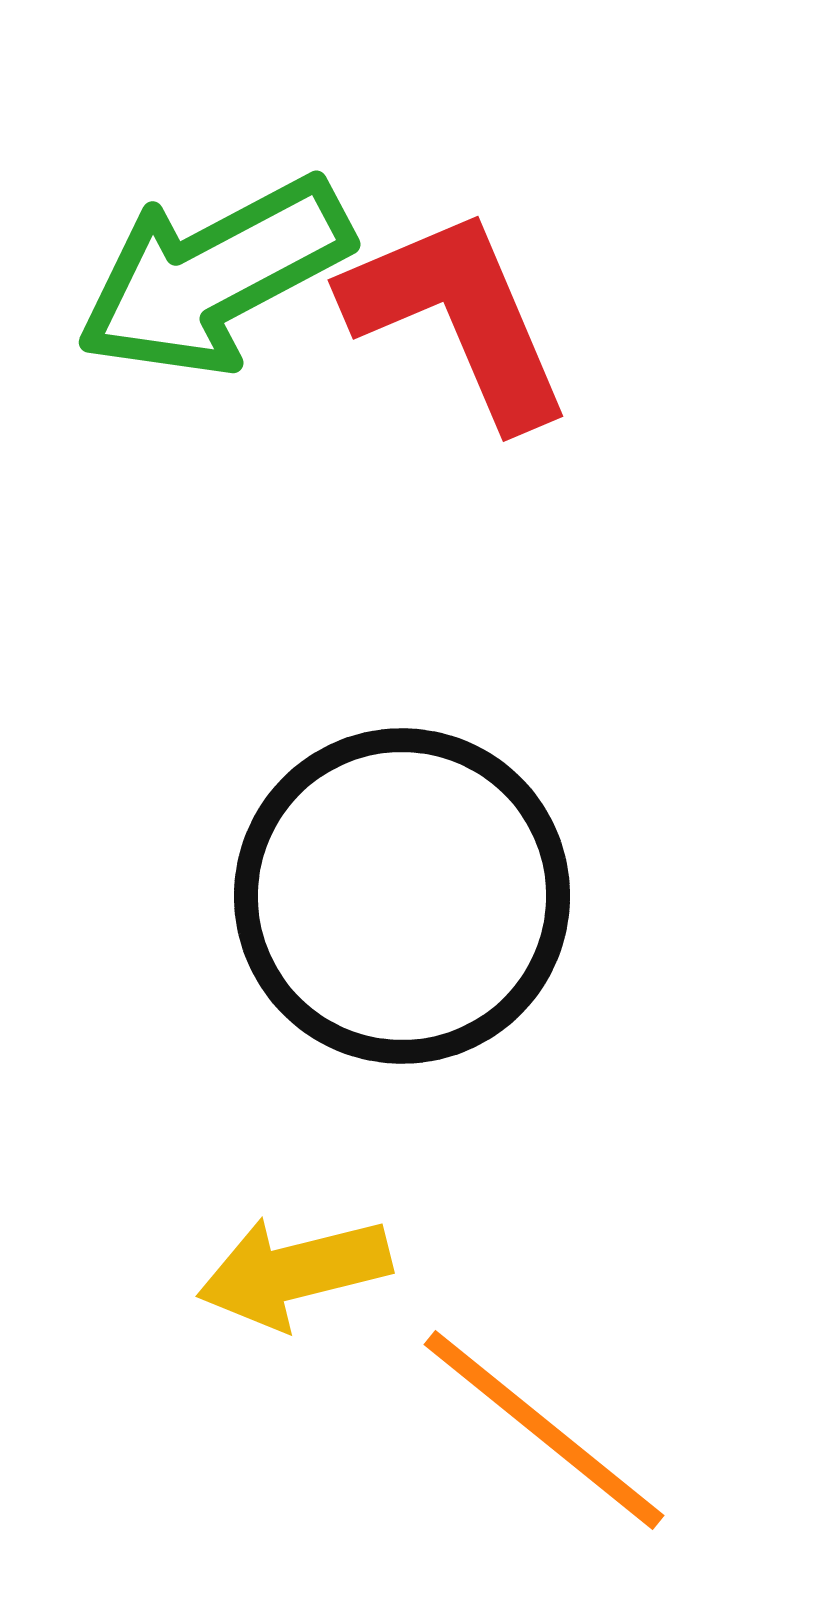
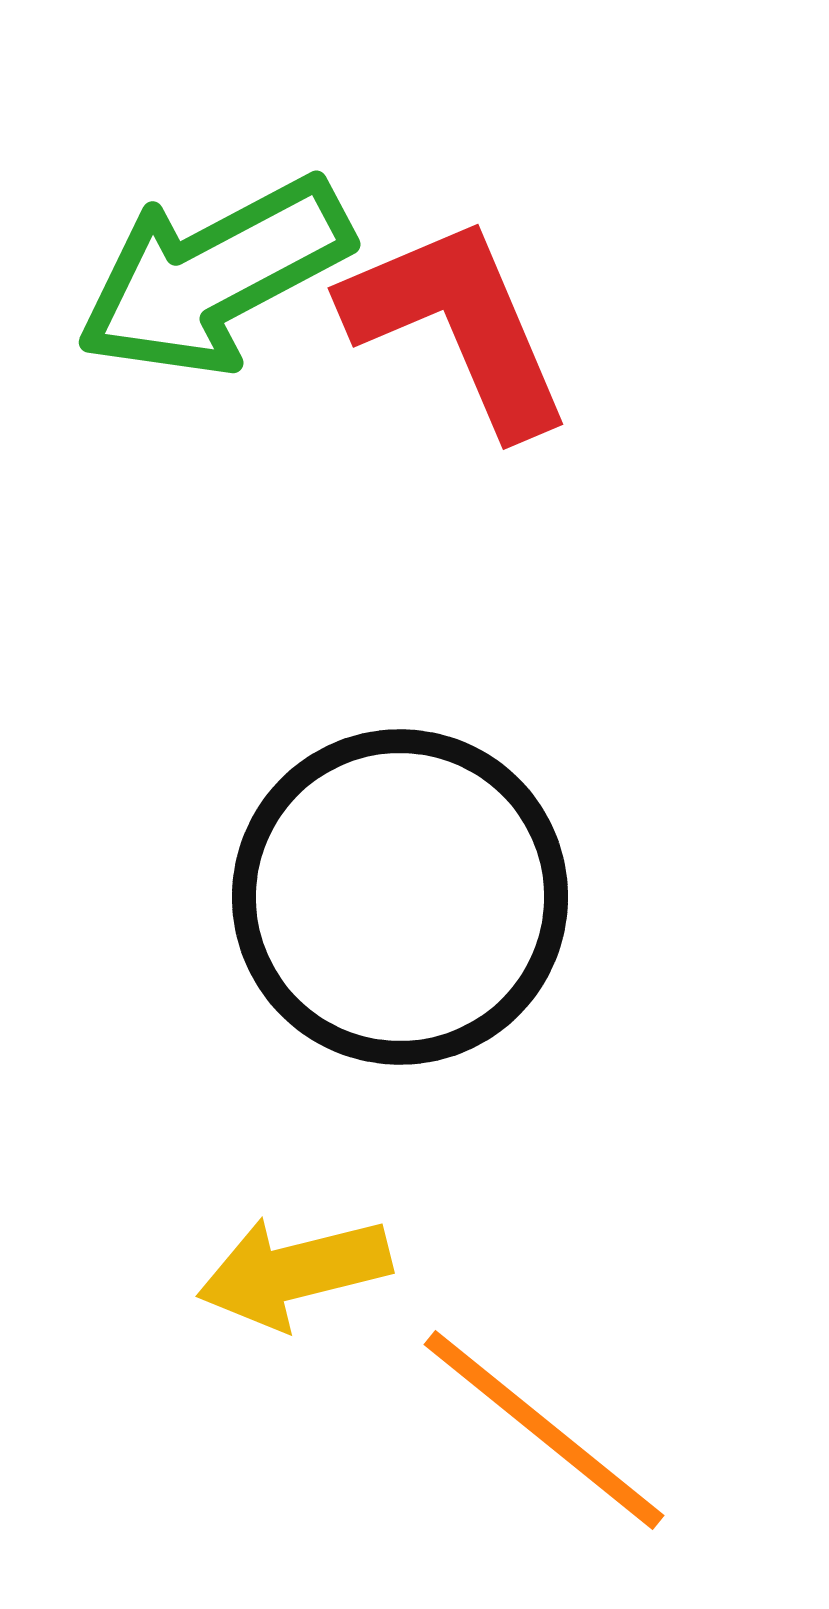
red L-shape: moved 8 px down
black circle: moved 2 px left, 1 px down
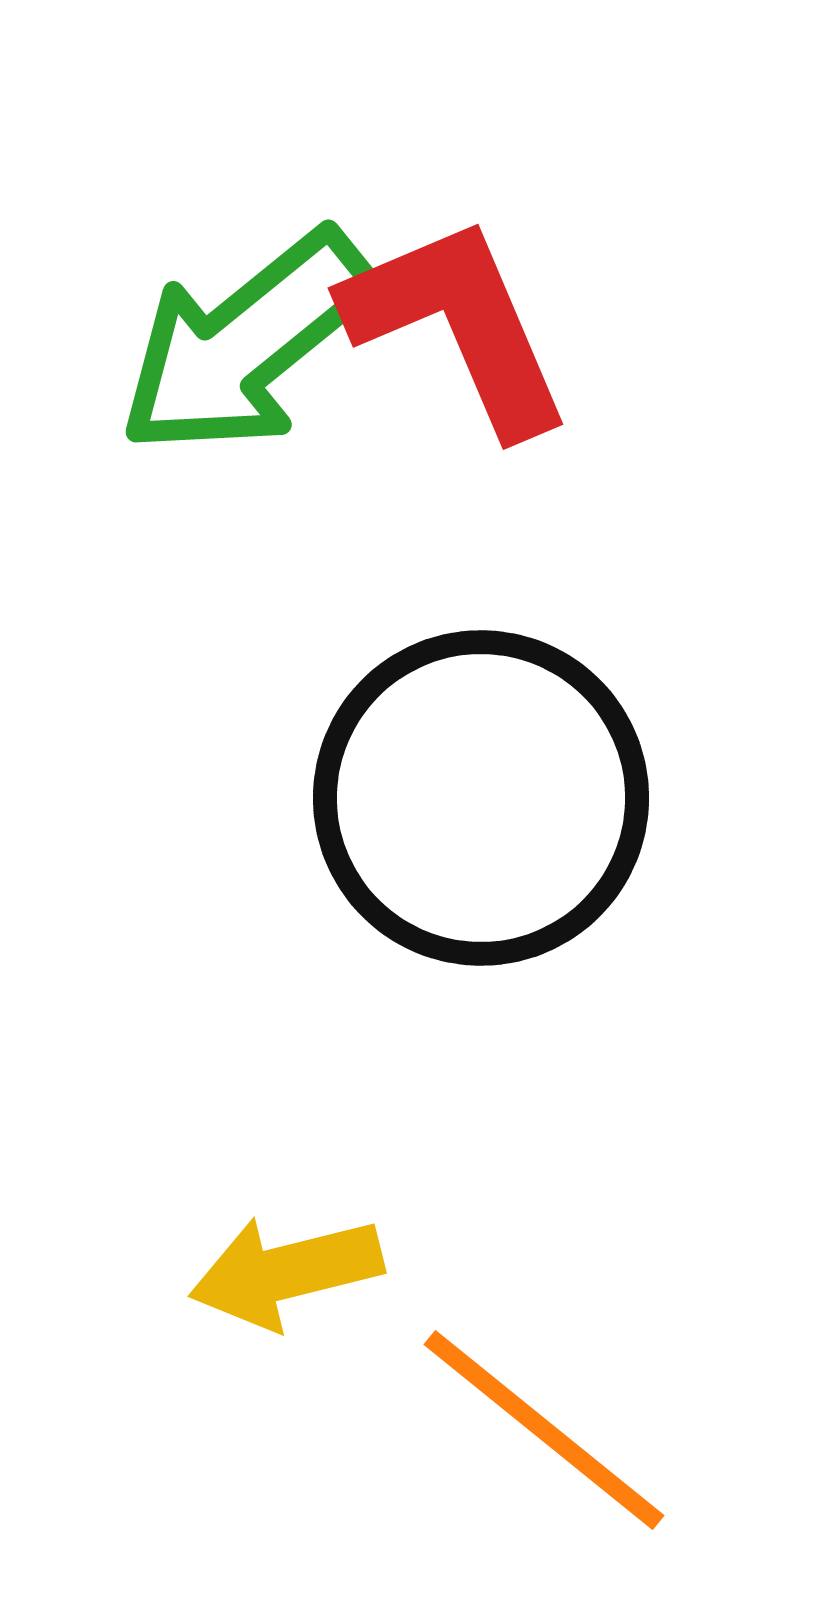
green arrow: moved 32 px right, 67 px down; rotated 11 degrees counterclockwise
black circle: moved 81 px right, 99 px up
yellow arrow: moved 8 px left
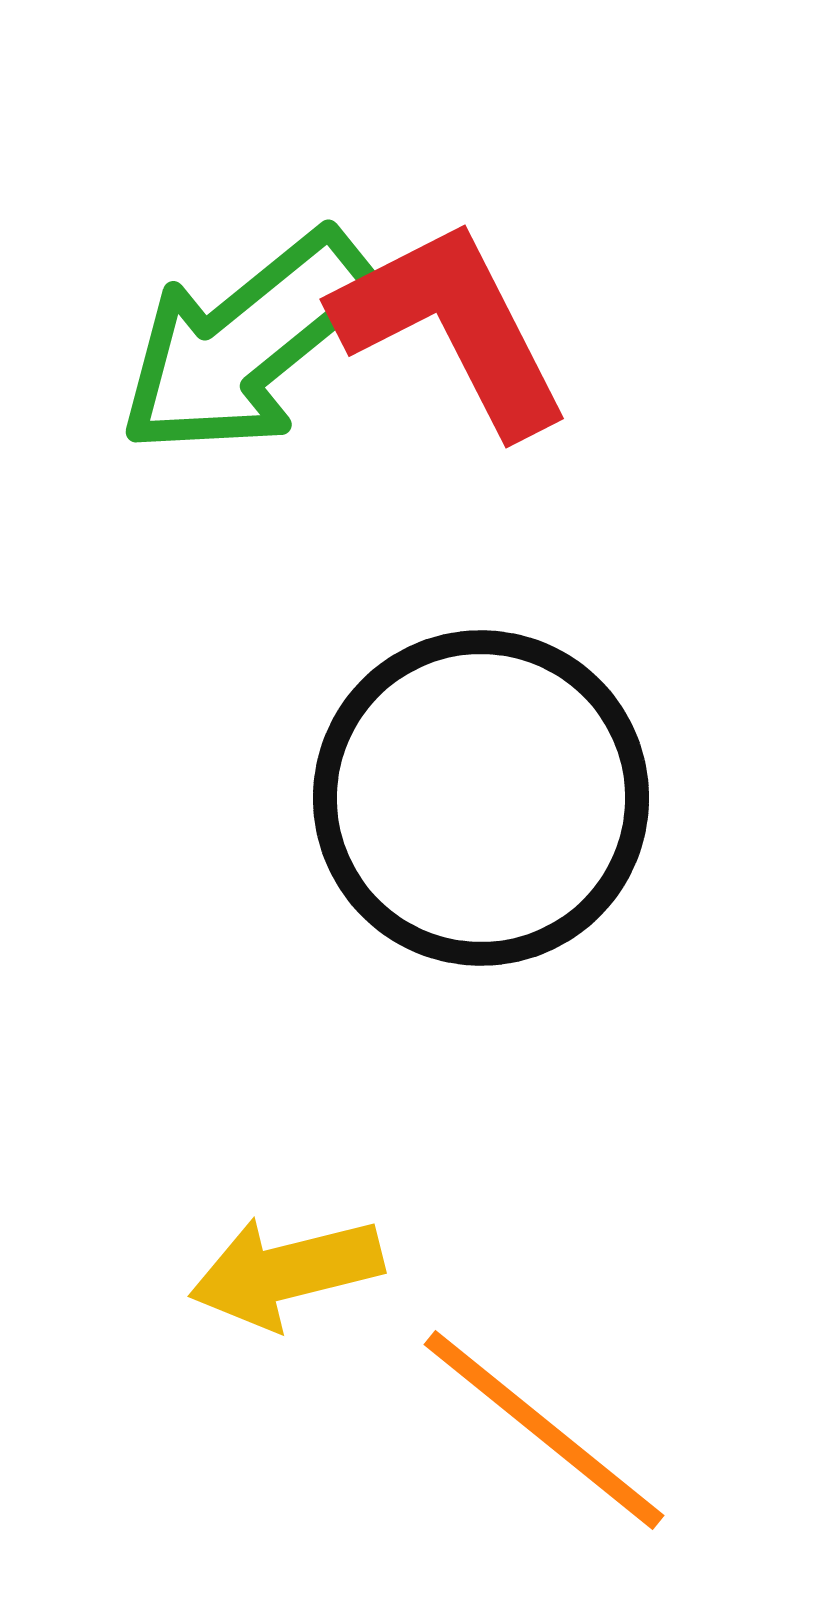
red L-shape: moved 6 px left, 2 px down; rotated 4 degrees counterclockwise
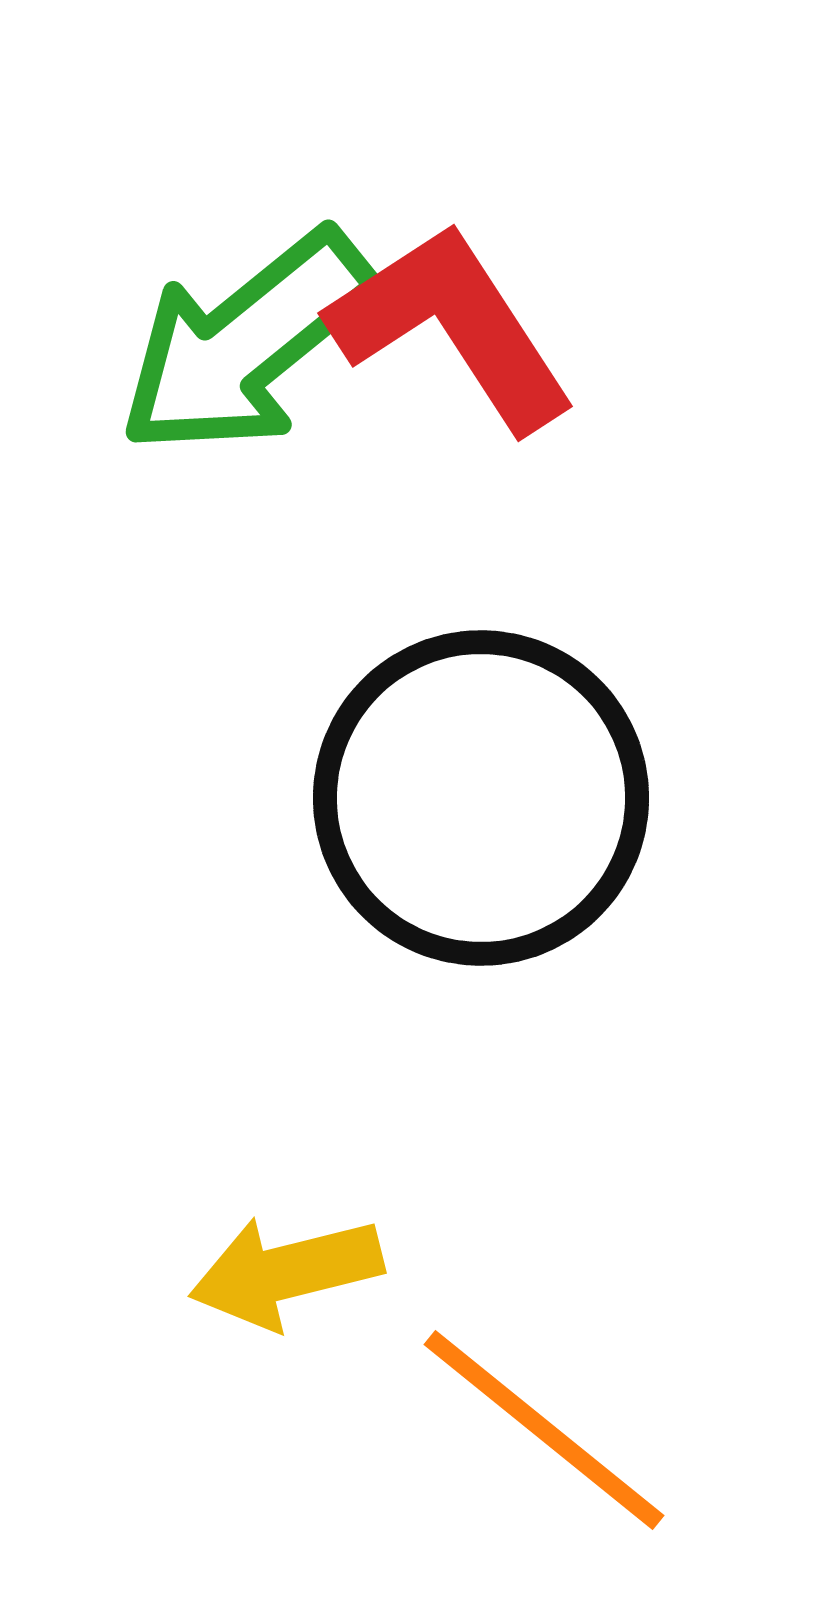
red L-shape: rotated 6 degrees counterclockwise
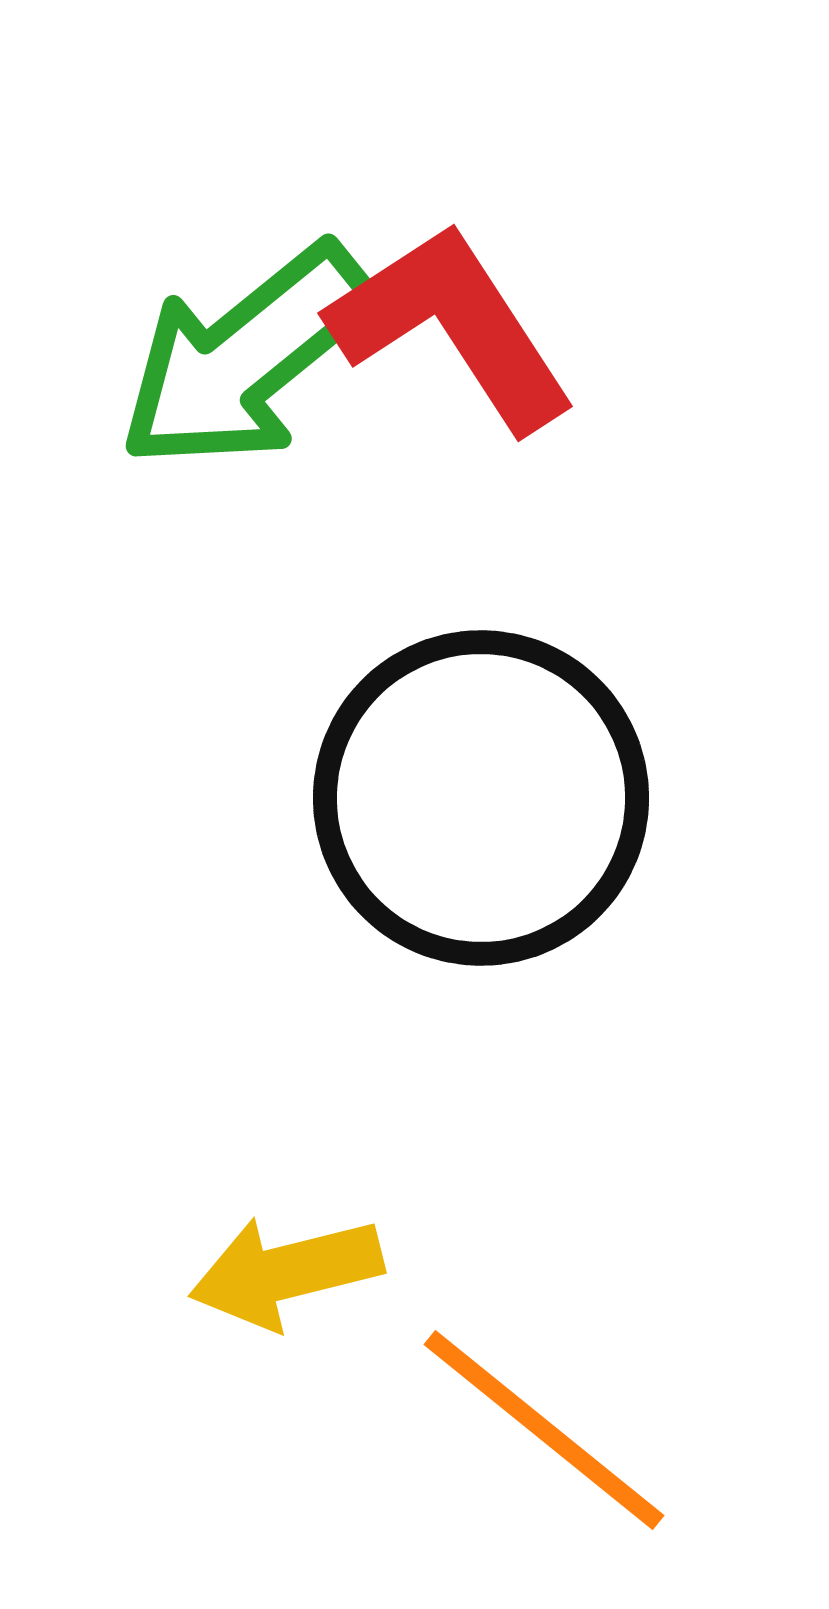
green arrow: moved 14 px down
